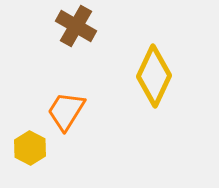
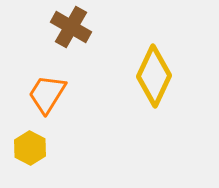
brown cross: moved 5 px left, 1 px down
orange trapezoid: moved 19 px left, 17 px up
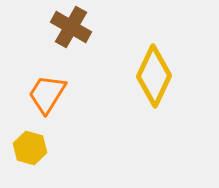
yellow hexagon: rotated 12 degrees counterclockwise
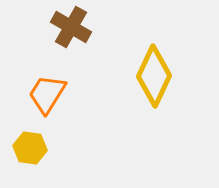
yellow hexagon: rotated 8 degrees counterclockwise
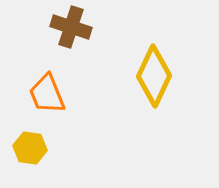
brown cross: rotated 12 degrees counterclockwise
orange trapezoid: rotated 54 degrees counterclockwise
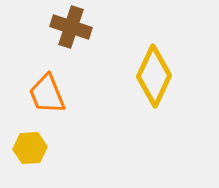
yellow hexagon: rotated 12 degrees counterclockwise
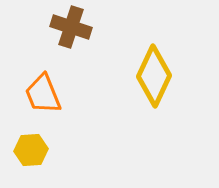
orange trapezoid: moved 4 px left
yellow hexagon: moved 1 px right, 2 px down
